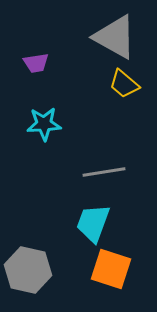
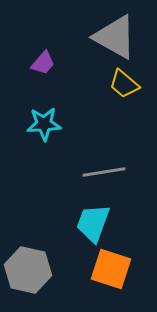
purple trapezoid: moved 7 px right; rotated 40 degrees counterclockwise
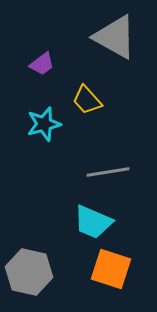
purple trapezoid: moved 1 px left, 1 px down; rotated 12 degrees clockwise
yellow trapezoid: moved 37 px left, 16 px down; rotated 8 degrees clockwise
cyan star: rotated 12 degrees counterclockwise
gray line: moved 4 px right
cyan trapezoid: moved 1 px up; rotated 87 degrees counterclockwise
gray hexagon: moved 1 px right, 2 px down
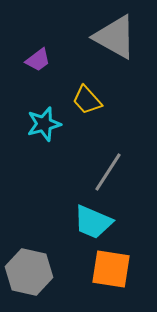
purple trapezoid: moved 4 px left, 4 px up
gray line: rotated 48 degrees counterclockwise
orange square: rotated 9 degrees counterclockwise
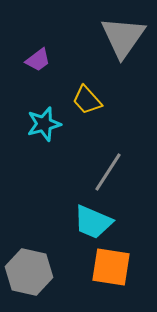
gray triangle: moved 8 px right; rotated 36 degrees clockwise
orange square: moved 2 px up
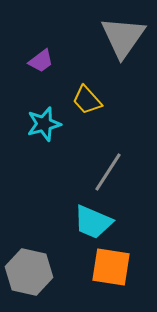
purple trapezoid: moved 3 px right, 1 px down
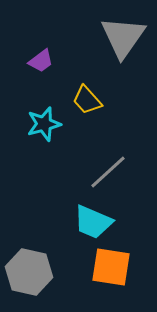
gray line: rotated 15 degrees clockwise
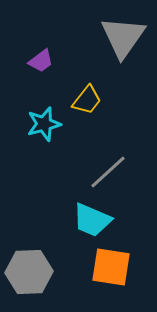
yellow trapezoid: rotated 100 degrees counterclockwise
cyan trapezoid: moved 1 px left, 2 px up
gray hexagon: rotated 15 degrees counterclockwise
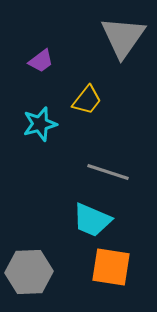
cyan star: moved 4 px left
gray line: rotated 60 degrees clockwise
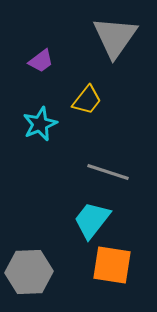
gray triangle: moved 8 px left
cyan star: rotated 8 degrees counterclockwise
cyan trapezoid: rotated 105 degrees clockwise
orange square: moved 1 px right, 2 px up
